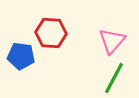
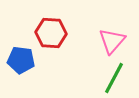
blue pentagon: moved 4 px down
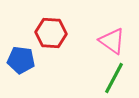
pink triangle: rotated 36 degrees counterclockwise
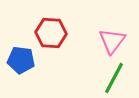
pink triangle: rotated 32 degrees clockwise
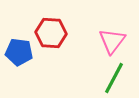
blue pentagon: moved 2 px left, 8 px up
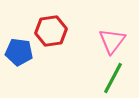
red hexagon: moved 2 px up; rotated 12 degrees counterclockwise
green line: moved 1 px left
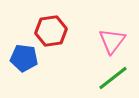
blue pentagon: moved 5 px right, 6 px down
green line: rotated 24 degrees clockwise
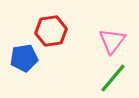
blue pentagon: rotated 16 degrees counterclockwise
green line: rotated 12 degrees counterclockwise
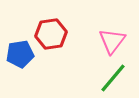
red hexagon: moved 3 px down
blue pentagon: moved 4 px left, 4 px up
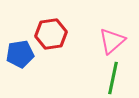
pink triangle: rotated 12 degrees clockwise
green line: rotated 28 degrees counterclockwise
